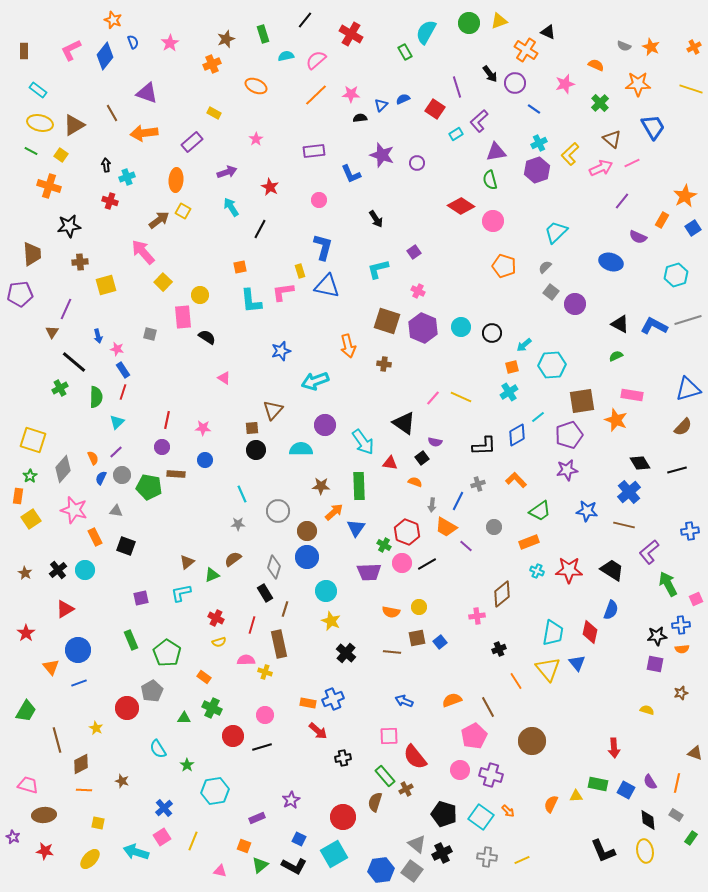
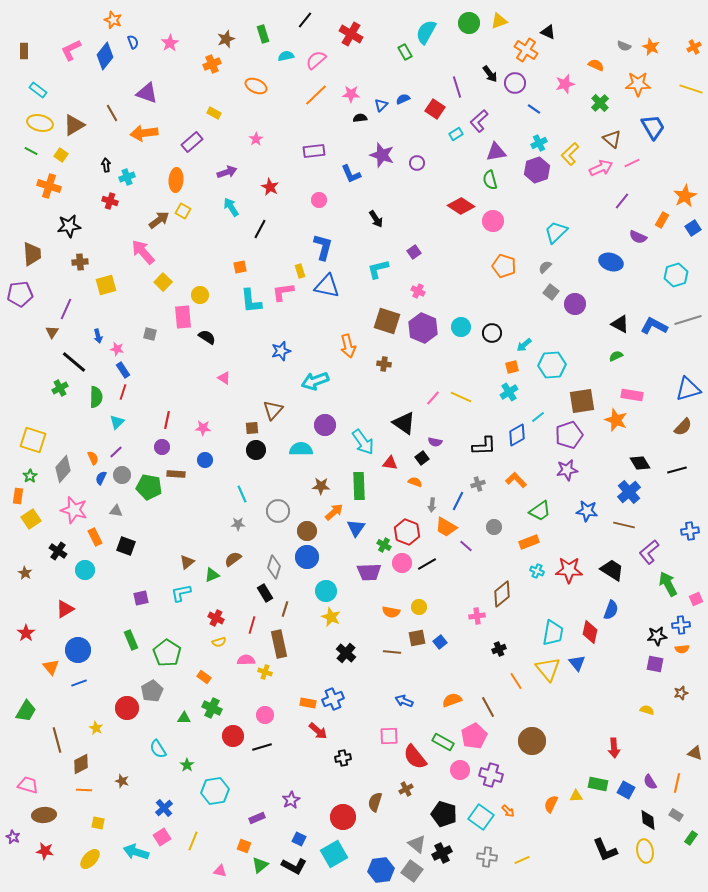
black cross at (58, 570): moved 19 px up; rotated 18 degrees counterclockwise
yellow star at (331, 621): moved 4 px up
green rectangle at (385, 776): moved 58 px right, 34 px up; rotated 20 degrees counterclockwise
black L-shape at (603, 851): moved 2 px right, 1 px up
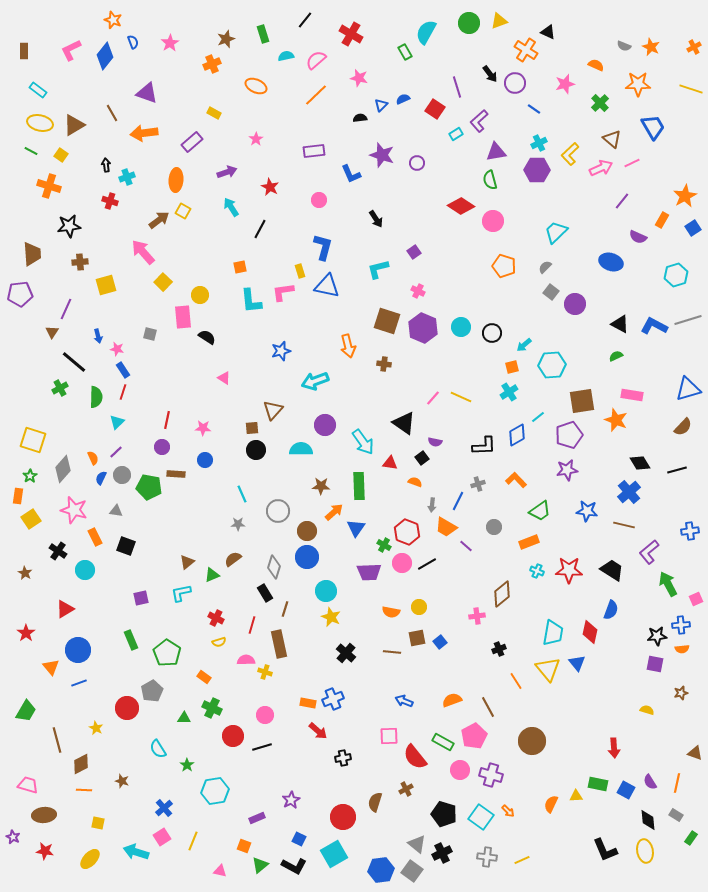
pink star at (351, 94): moved 8 px right, 16 px up; rotated 12 degrees clockwise
purple hexagon at (537, 170): rotated 20 degrees clockwise
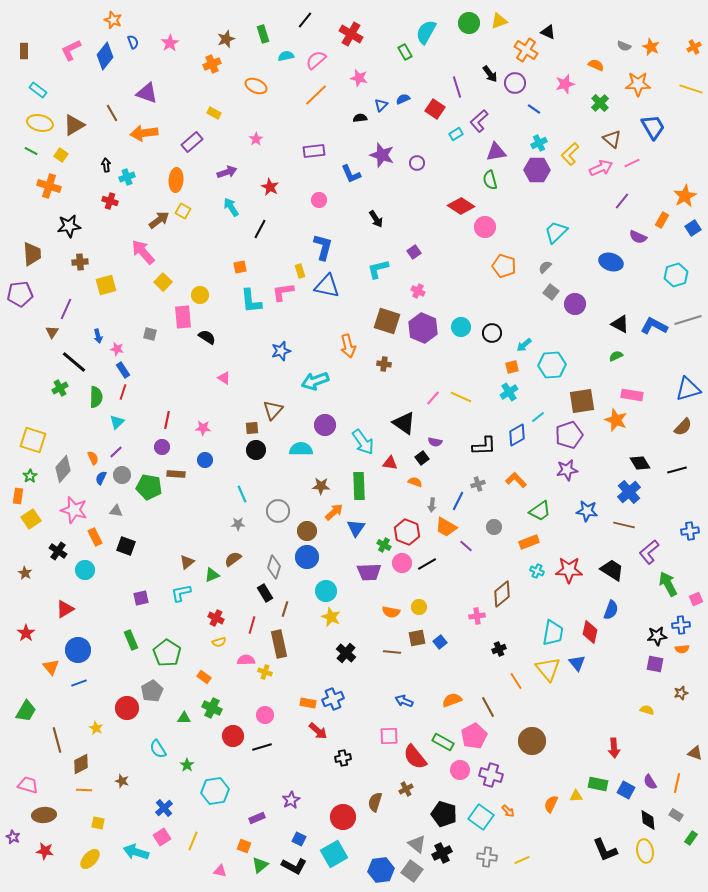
pink circle at (493, 221): moved 8 px left, 6 px down
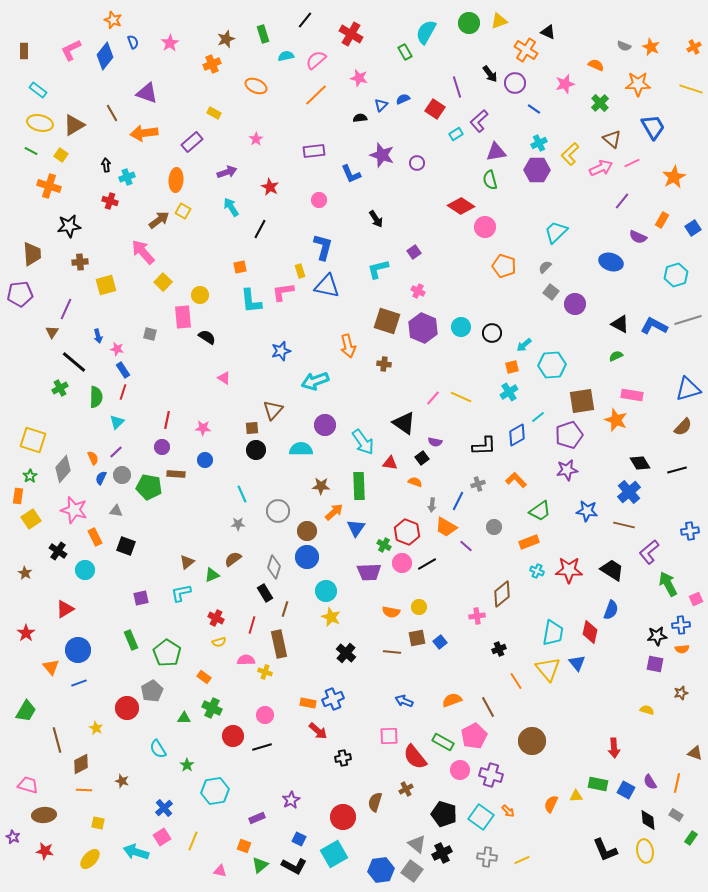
orange star at (685, 196): moved 11 px left, 19 px up
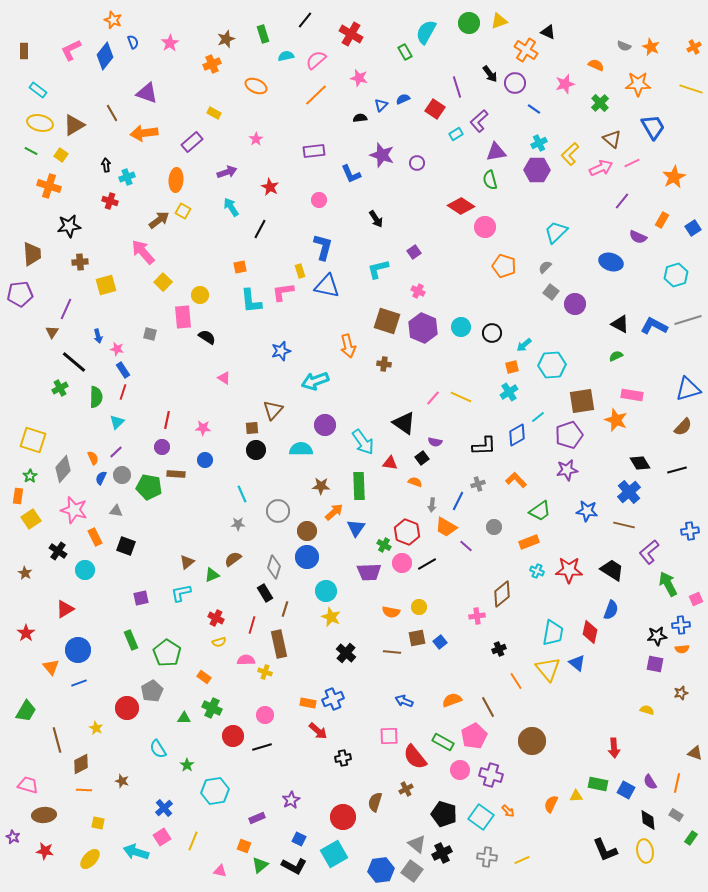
blue triangle at (577, 663): rotated 12 degrees counterclockwise
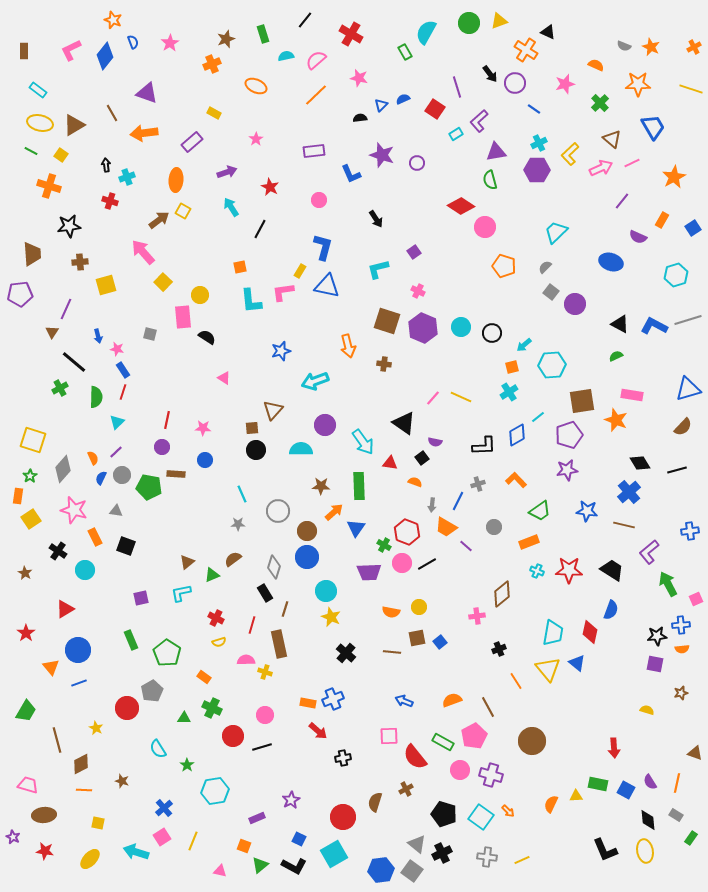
yellow rectangle at (300, 271): rotated 48 degrees clockwise
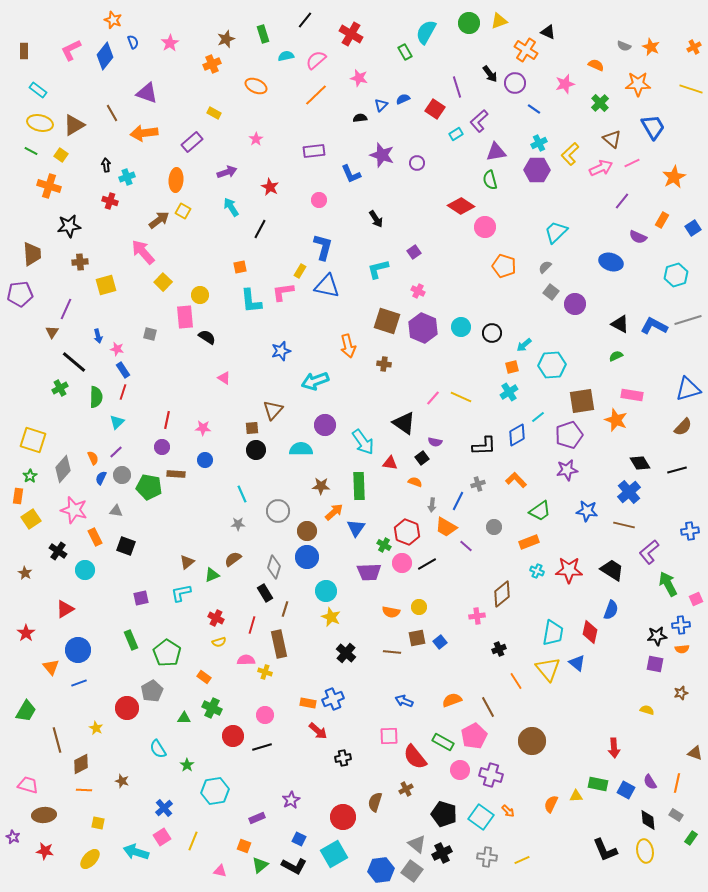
pink rectangle at (183, 317): moved 2 px right
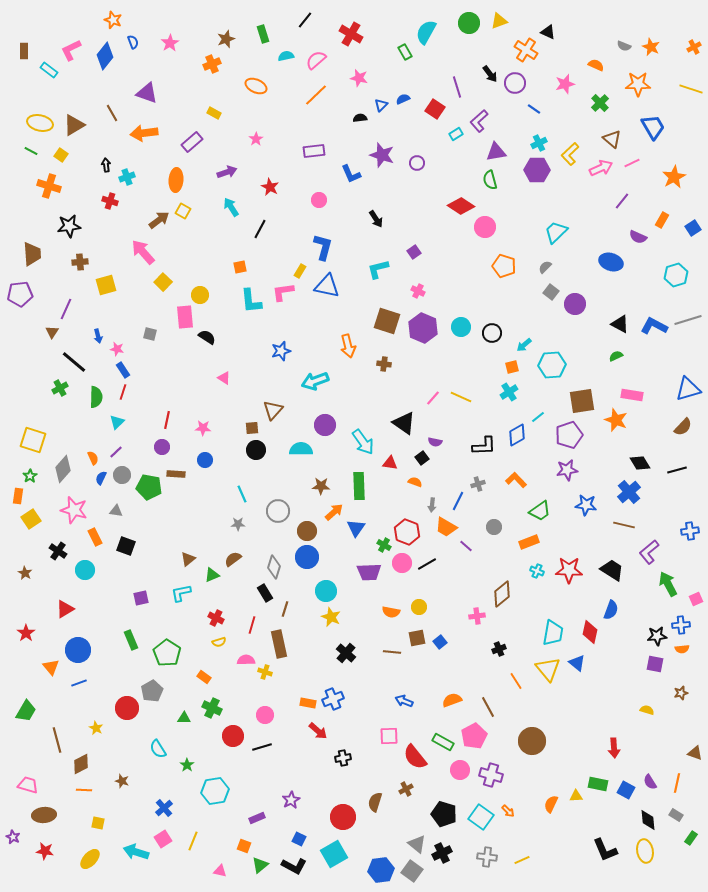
cyan rectangle at (38, 90): moved 11 px right, 20 px up
blue star at (587, 511): moved 1 px left, 6 px up
brown triangle at (187, 562): moved 1 px right, 3 px up
pink square at (162, 837): moved 1 px right, 2 px down
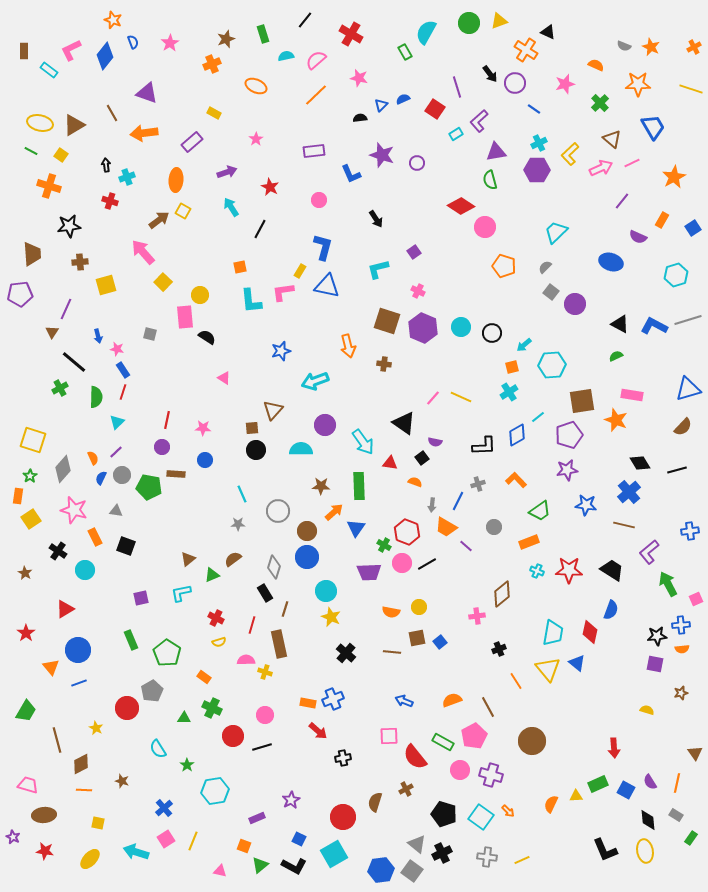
brown triangle at (695, 753): rotated 35 degrees clockwise
green rectangle at (598, 784): rotated 36 degrees counterclockwise
pink square at (163, 839): moved 3 px right
